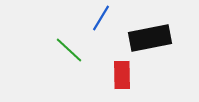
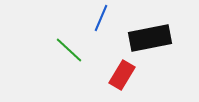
blue line: rotated 8 degrees counterclockwise
red rectangle: rotated 32 degrees clockwise
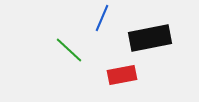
blue line: moved 1 px right
red rectangle: rotated 48 degrees clockwise
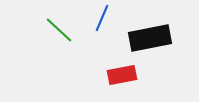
green line: moved 10 px left, 20 px up
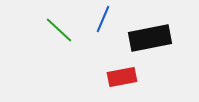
blue line: moved 1 px right, 1 px down
red rectangle: moved 2 px down
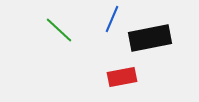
blue line: moved 9 px right
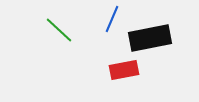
red rectangle: moved 2 px right, 7 px up
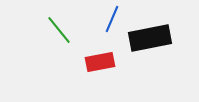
green line: rotated 8 degrees clockwise
red rectangle: moved 24 px left, 8 px up
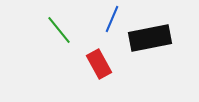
red rectangle: moved 1 px left, 2 px down; rotated 72 degrees clockwise
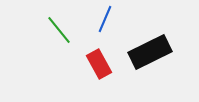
blue line: moved 7 px left
black rectangle: moved 14 px down; rotated 15 degrees counterclockwise
